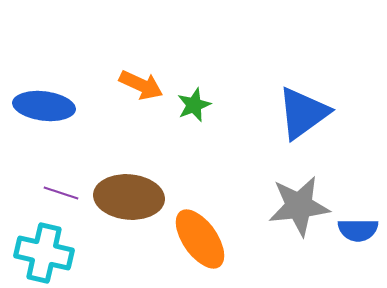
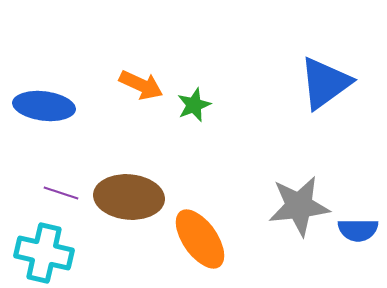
blue triangle: moved 22 px right, 30 px up
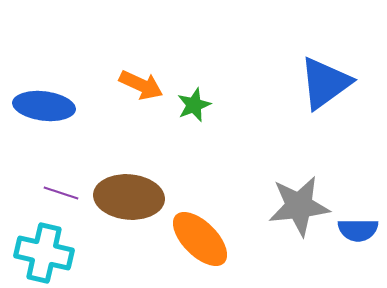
orange ellipse: rotated 10 degrees counterclockwise
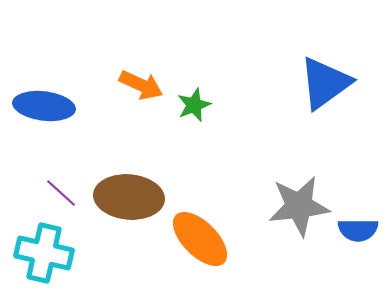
purple line: rotated 24 degrees clockwise
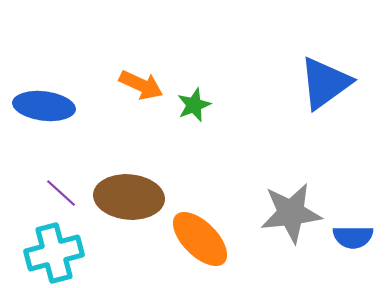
gray star: moved 8 px left, 7 px down
blue semicircle: moved 5 px left, 7 px down
cyan cross: moved 10 px right; rotated 28 degrees counterclockwise
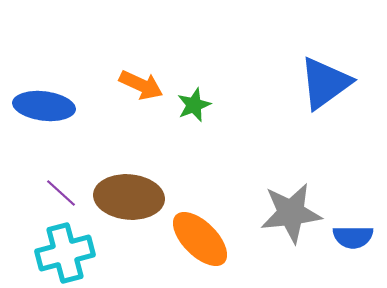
cyan cross: moved 11 px right
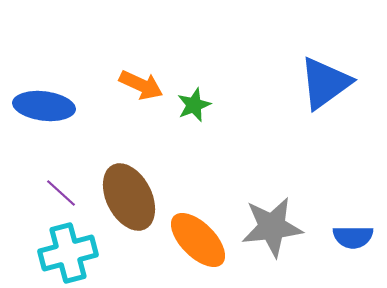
brown ellipse: rotated 58 degrees clockwise
gray star: moved 19 px left, 14 px down
orange ellipse: moved 2 px left, 1 px down
cyan cross: moved 3 px right
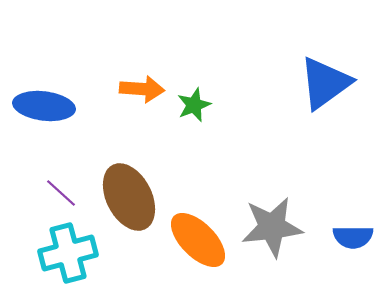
orange arrow: moved 1 px right, 4 px down; rotated 21 degrees counterclockwise
